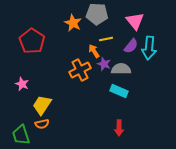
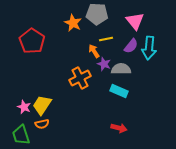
orange cross: moved 8 px down
pink star: moved 2 px right, 23 px down
red arrow: rotated 77 degrees counterclockwise
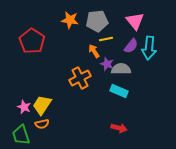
gray pentagon: moved 7 px down; rotated 10 degrees counterclockwise
orange star: moved 3 px left, 3 px up; rotated 18 degrees counterclockwise
purple star: moved 3 px right
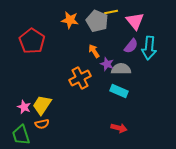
gray pentagon: rotated 30 degrees clockwise
yellow line: moved 5 px right, 27 px up
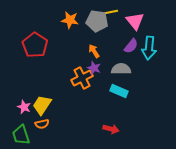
gray pentagon: rotated 15 degrees counterclockwise
red pentagon: moved 3 px right, 4 px down
purple star: moved 13 px left, 4 px down
orange cross: moved 2 px right
red arrow: moved 8 px left, 1 px down
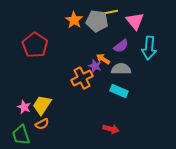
orange star: moved 4 px right; rotated 24 degrees clockwise
purple semicircle: moved 10 px left; rotated 14 degrees clockwise
orange arrow: moved 9 px right, 8 px down; rotated 24 degrees counterclockwise
purple star: moved 1 px right, 2 px up
orange semicircle: rotated 16 degrees counterclockwise
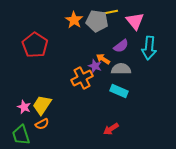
red arrow: rotated 133 degrees clockwise
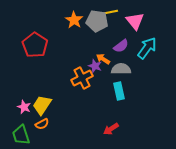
cyan arrow: moved 2 px left; rotated 150 degrees counterclockwise
cyan rectangle: rotated 54 degrees clockwise
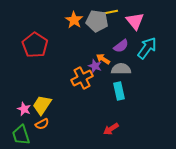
pink star: moved 2 px down
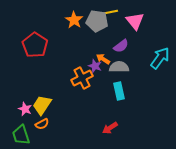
cyan arrow: moved 13 px right, 10 px down
gray semicircle: moved 2 px left, 2 px up
pink star: moved 1 px right
red arrow: moved 1 px left, 1 px up
